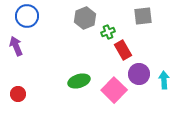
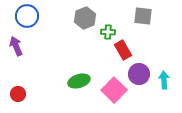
gray square: rotated 12 degrees clockwise
green cross: rotated 24 degrees clockwise
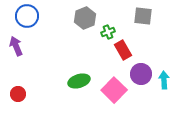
green cross: rotated 24 degrees counterclockwise
purple circle: moved 2 px right
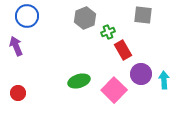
gray square: moved 1 px up
red circle: moved 1 px up
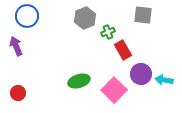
cyan arrow: rotated 78 degrees counterclockwise
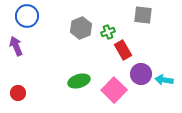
gray hexagon: moved 4 px left, 10 px down
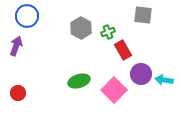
gray hexagon: rotated 10 degrees counterclockwise
purple arrow: rotated 42 degrees clockwise
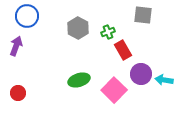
gray hexagon: moved 3 px left
green ellipse: moved 1 px up
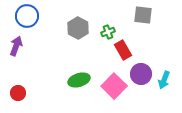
cyan arrow: rotated 78 degrees counterclockwise
pink square: moved 4 px up
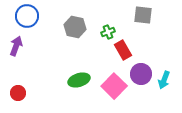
gray hexagon: moved 3 px left, 1 px up; rotated 15 degrees counterclockwise
